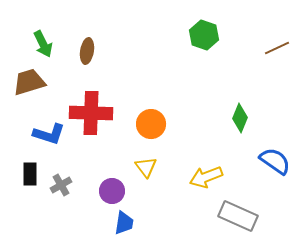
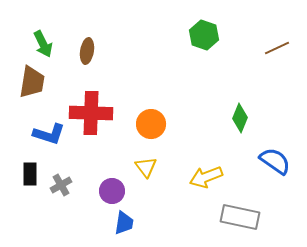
brown trapezoid: moved 3 px right; rotated 116 degrees clockwise
gray rectangle: moved 2 px right, 1 px down; rotated 12 degrees counterclockwise
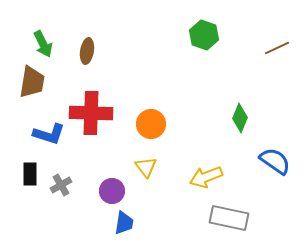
gray rectangle: moved 11 px left, 1 px down
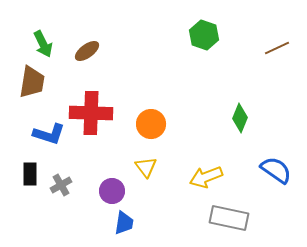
brown ellipse: rotated 45 degrees clockwise
blue semicircle: moved 1 px right, 9 px down
